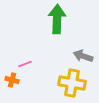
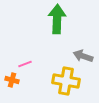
yellow cross: moved 6 px left, 2 px up
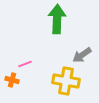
gray arrow: moved 1 px left, 1 px up; rotated 54 degrees counterclockwise
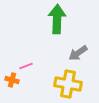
gray arrow: moved 4 px left, 2 px up
pink line: moved 1 px right, 2 px down
yellow cross: moved 2 px right, 3 px down
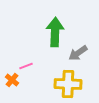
green arrow: moved 2 px left, 13 px down
orange cross: rotated 24 degrees clockwise
yellow cross: rotated 8 degrees counterclockwise
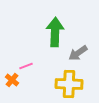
yellow cross: moved 1 px right
